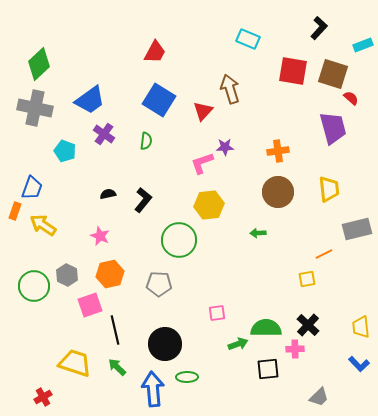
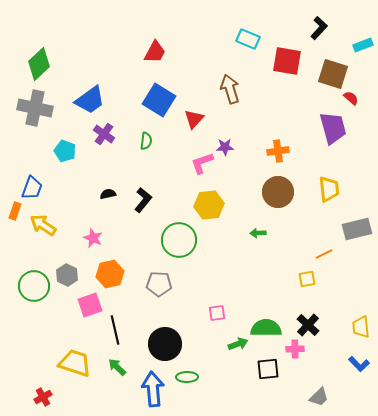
red square at (293, 71): moved 6 px left, 10 px up
red triangle at (203, 111): moved 9 px left, 8 px down
pink star at (100, 236): moved 7 px left, 2 px down
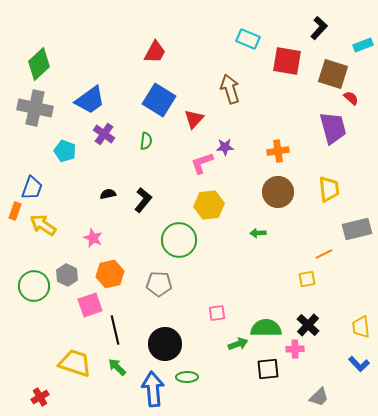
red cross at (43, 397): moved 3 px left
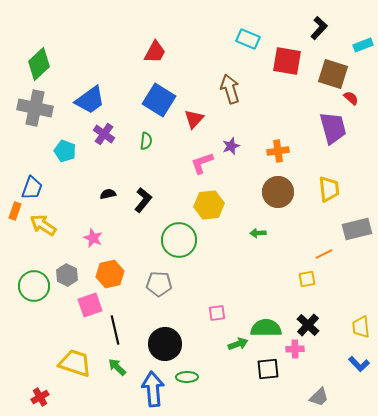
purple star at (225, 147): moved 6 px right, 1 px up; rotated 18 degrees counterclockwise
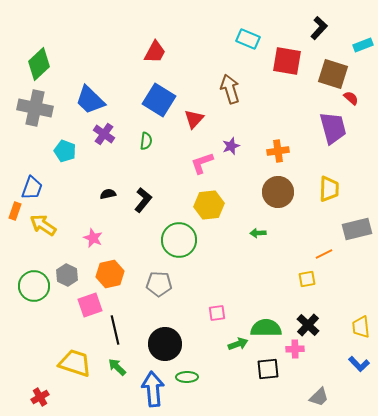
blue trapezoid at (90, 100): rotated 80 degrees clockwise
yellow trapezoid at (329, 189): rotated 8 degrees clockwise
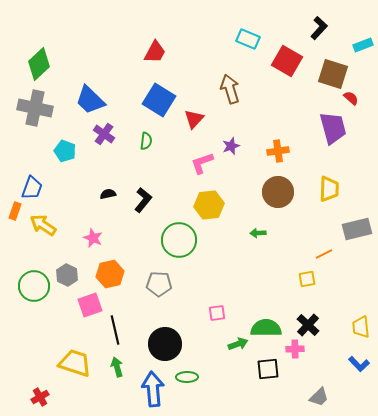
red square at (287, 61): rotated 20 degrees clockwise
green arrow at (117, 367): rotated 30 degrees clockwise
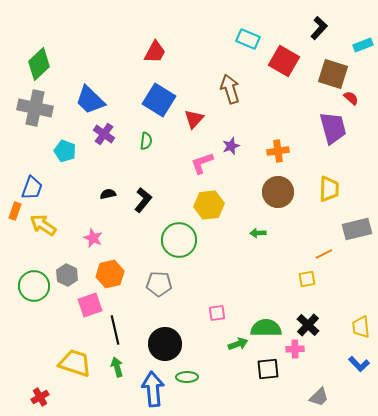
red square at (287, 61): moved 3 px left
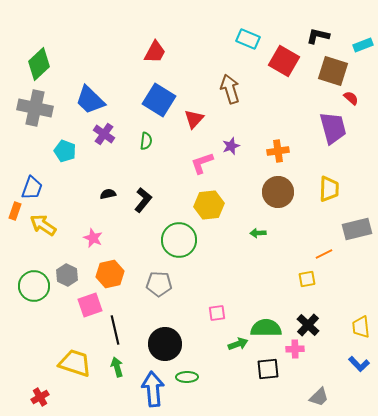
black L-shape at (319, 28): moved 1 px left, 8 px down; rotated 120 degrees counterclockwise
brown square at (333, 74): moved 3 px up
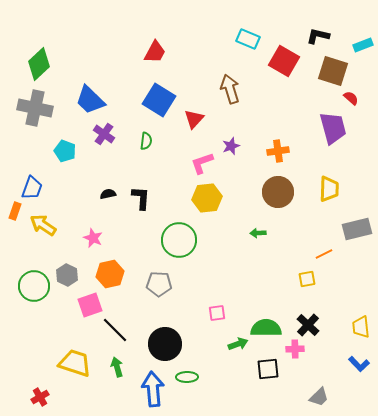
black L-shape at (143, 200): moved 2 px left, 2 px up; rotated 35 degrees counterclockwise
yellow hexagon at (209, 205): moved 2 px left, 7 px up
black line at (115, 330): rotated 32 degrees counterclockwise
